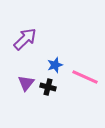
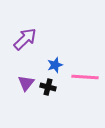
pink line: rotated 20 degrees counterclockwise
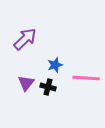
pink line: moved 1 px right, 1 px down
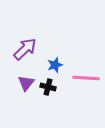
purple arrow: moved 10 px down
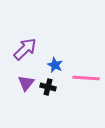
blue star: rotated 28 degrees counterclockwise
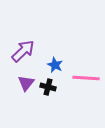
purple arrow: moved 2 px left, 2 px down
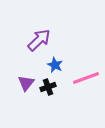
purple arrow: moved 16 px right, 11 px up
pink line: rotated 24 degrees counterclockwise
black cross: rotated 35 degrees counterclockwise
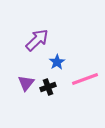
purple arrow: moved 2 px left
blue star: moved 2 px right, 3 px up; rotated 14 degrees clockwise
pink line: moved 1 px left, 1 px down
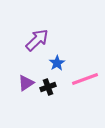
blue star: moved 1 px down
purple triangle: rotated 18 degrees clockwise
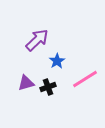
blue star: moved 2 px up
pink line: rotated 12 degrees counterclockwise
purple triangle: rotated 18 degrees clockwise
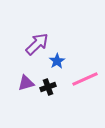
purple arrow: moved 4 px down
pink line: rotated 8 degrees clockwise
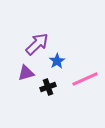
purple triangle: moved 10 px up
